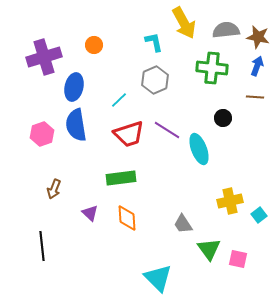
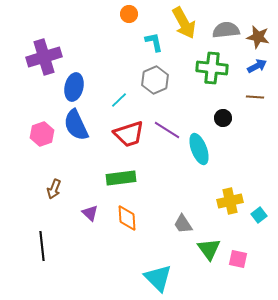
orange circle: moved 35 px right, 31 px up
blue arrow: rotated 42 degrees clockwise
blue semicircle: rotated 16 degrees counterclockwise
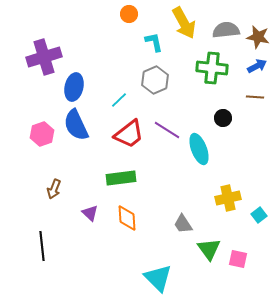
red trapezoid: rotated 20 degrees counterclockwise
yellow cross: moved 2 px left, 3 px up
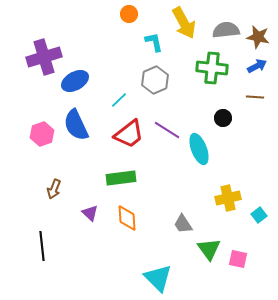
blue ellipse: moved 1 px right, 6 px up; rotated 48 degrees clockwise
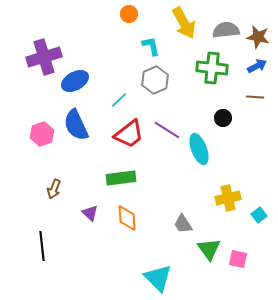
cyan L-shape: moved 3 px left, 4 px down
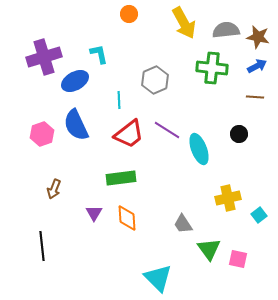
cyan L-shape: moved 52 px left, 8 px down
cyan line: rotated 48 degrees counterclockwise
black circle: moved 16 px right, 16 px down
purple triangle: moved 4 px right; rotated 18 degrees clockwise
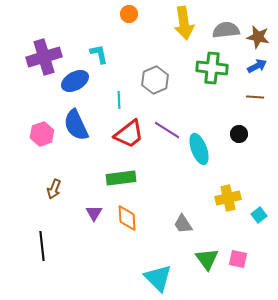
yellow arrow: rotated 20 degrees clockwise
green triangle: moved 2 px left, 10 px down
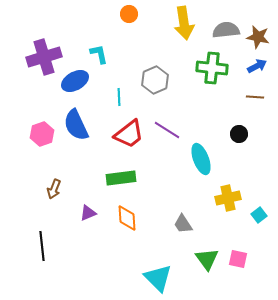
cyan line: moved 3 px up
cyan ellipse: moved 2 px right, 10 px down
purple triangle: moved 6 px left; rotated 36 degrees clockwise
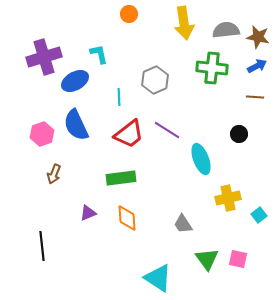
brown arrow: moved 15 px up
cyan triangle: rotated 12 degrees counterclockwise
